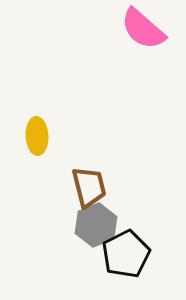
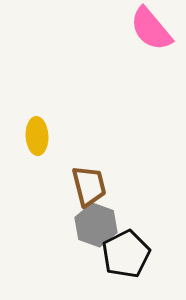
pink semicircle: moved 8 px right; rotated 9 degrees clockwise
brown trapezoid: moved 1 px up
gray hexagon: rotated 18 degrees counterclockwise
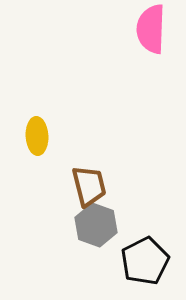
pink semicircle: rotated 42 degrees clockwise
black pentagon: moved 19 px right, 7 px down
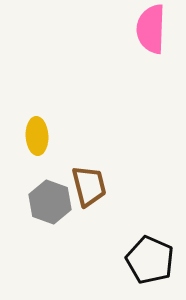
gray hexagon: moved 46 px left, 23 px up
black pentagon: moved 5 px right, 1 px up; rotated 21 degrees counterclockwise
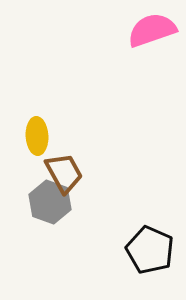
pink semicircle: moved 1 px right, 1 px down; rotated 69 degrees clockwise
brown trapezoid: moved 25 px left, 13 px up; rotated 15 degrees counterclockwise
black pentagon: moved 10 px up
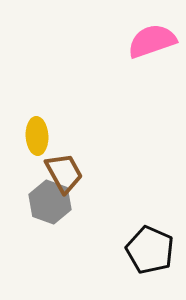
pink semicircle: moved 11 px down
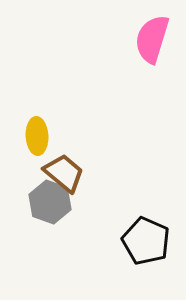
pink semicircle: moved 2 px up; rotated 54 degrees counterclockwise
brown trapezoid: rotated 21 degrees counterclockwise
black pentagon: moved 4 px left, 9 px up
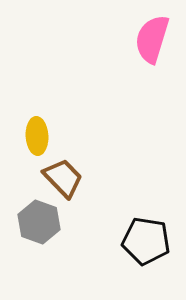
brown trapezoid: moved 1 px left, 5 px down; rotated 6 degrees clockwise
gray hexagon: moved 11 px left, 20 px down
black pentagon: rotated 15 degrees counterclockwise
